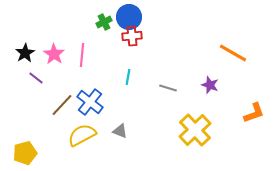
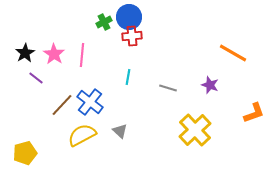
gray triangle: rotated 21 degrees clockwise
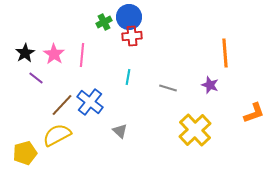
orange line: moved 8 px left; rotated 56 degrees clockwise
yellow semicircle: moved 25 px left
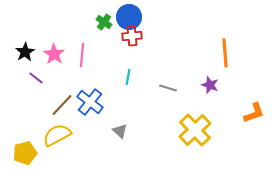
green cross: rotated 28 degrees counterclockwise
black star: moved 1 px up
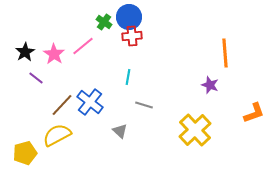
pink line: moved 1 px right, 9 px up; rotated 45 degrees clockwise
gray line: moved 24 px left, 17 px down
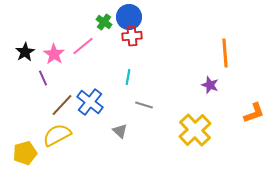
purple line: moved 7 px right; rotated 28 degrees clockwise
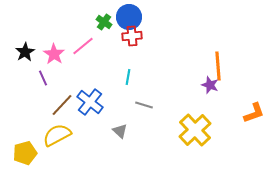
orange line: moved 7 px left, 13 px down
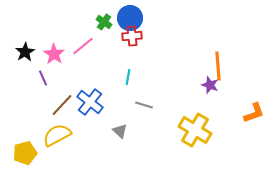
blue circle: moved 1 px right, 1 px down
yellow cross: rotated 16 degrees counterclockwise
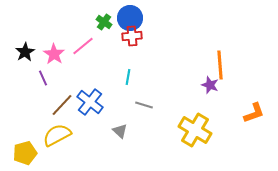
orange line: moved 2 px right, 1 px up
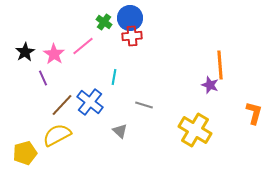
cyan line: moved 14 px left
orange L-shape: rotated 55 degrees counterclockwise
